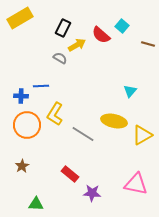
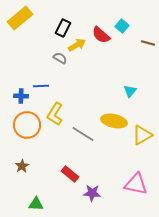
yellow rectangle: rotated 10 degrees counterclockwise
brown line: moved 1 px up
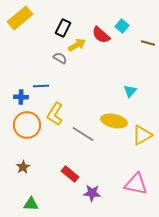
blue cross: moved 1 px down
brown star: moved 1 px right, 1 px down
green triangle: moved 5 px left
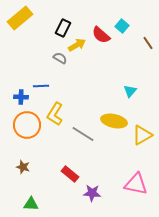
brown line: rotated 40 degrees clockwise
brown star: rotated 24 degrees counterclockwise
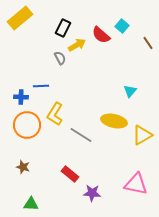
gray semicircle: rotated 32 degrees clockwise
gray line: moved 2 px left, 1 px down
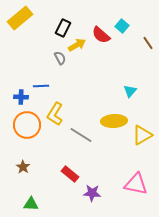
yellow ellipse: rotated 15 degrees counterclockwise
brown star: rotated 16 degrees clockwise
